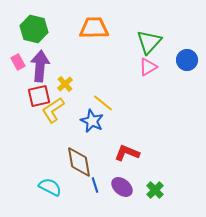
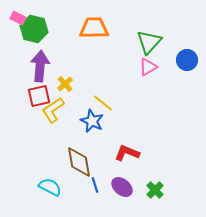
pink rectangle: moved 44 px up; rotated 35 degrees counterclockwise
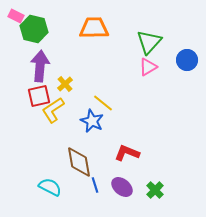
pink rectangle: moved 2 px left, 2 px up
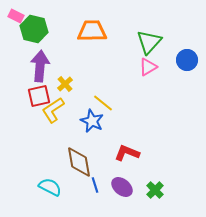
orange trapezoid: moved 2 px left, 3 px down
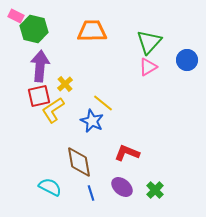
blue line: moved 4 px left, 8 px down
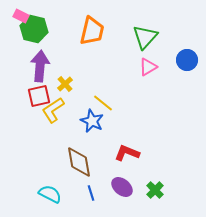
pink rectangle: moved 5 px right
orange trapezoid: rotated 104 degrees clockwise
green triangle: moved 4 px left, 5 px up
cyan semicircle: moved 7 px down
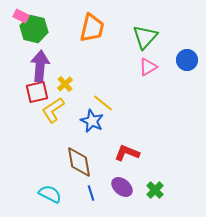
orange trapezoid: moved 3 px up
red square: moved 2 px left, 4 px up
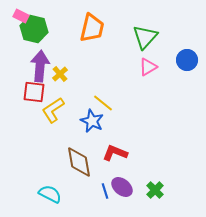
yellow cross: moved 5 px left, 10 px up
red square: moved 3 px left; rotated 20 degrees clockwise
red L-shape: moved 12 px left
blue line: moved 14 px right, 2 px up
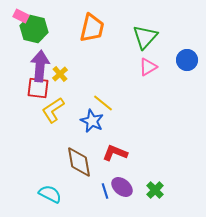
red square: moved 4 px right, 4 px up
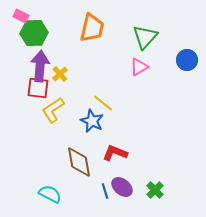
green hexagon: moved 4 px down; rotated 16 degrees counterclockwise
pink triangle: moved 9 px left
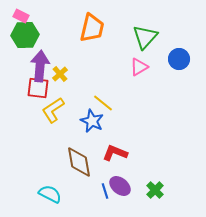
green hexagon: moved 9 px left, 2 px down
blue circle: moved 8 px left, 1 px up
purple ellipse: moved 2 px left, 1 px up
